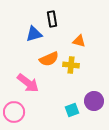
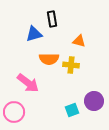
orange semicircle: rotated 24 degrees clockwise
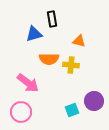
pink circle: moved 7 px right
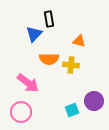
black rectangle: moved 3 px left
blue triangle: rotated 30 degrees counterclockwise
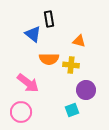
blue triangle: moved 1 px left; rotated 36 degrees counterclockwise
purple circle: moved 8 px left, 11 px up
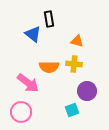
orange triangle: moved 2 px left
orange semicircle: moved 8 px down
yellow cross: moved 3 px right, 1 px up
purple circle: moved 1 px right, 1 px down
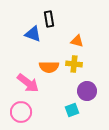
blue triangle: rotated 18 degrees counterclockwise
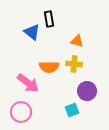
blue triangle: moved 1 px left, 2 px up; rotated 18 degrees clockwise
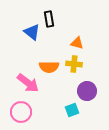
orange triangle: moved 2 px down
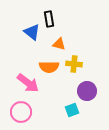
orange triangle: moved 18 px left, 1 px down
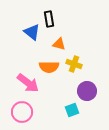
yellow cross: rotated 14 degrees clockwise
pink circle: moved 1 px right
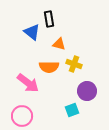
pink circle: moved 4 px down
